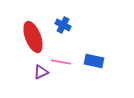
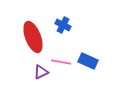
blue rectangle: moved 6 px left; rotated 12 degrees clockwise
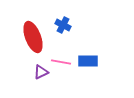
blue rectangle: rotated 24 degrees counterclockwise
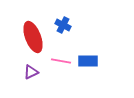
pink line: moved 1 px up
purple triangle: moved 10 px left
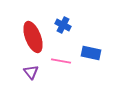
blue rectangle: moved 3 px right, 8 px up; rotated 12 degrees clockwise
purple triangle: rotated 42 degrees counterclockwise
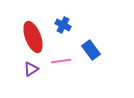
blue rectangle: moved 3 px up; rotated 42 degrees clockwise
pink line: rotated 18 degrees counterclockwise
purple triangle: moved 3 px up; rotated 35 degrees clockwise
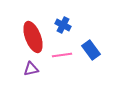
pink line: moved 1 px right, 6 px up
purple triangle: rotated 21 degrees clockwise
